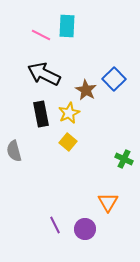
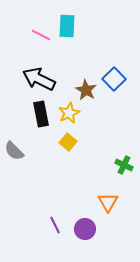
black arrow: moved 5 px left, 5 px down
gray semicircle: rotated 30 degrees counterclockwise
green cross: moved 6 px down
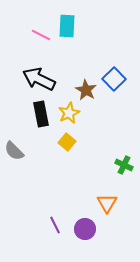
yellow square: moved 1 px left
orange triangle: moved 1 px left, 1 px down
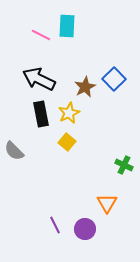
brown star: moved 1 px left, 3 px up; rotated 15 degrees clockwise
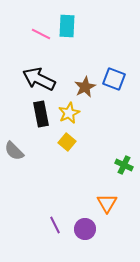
pink line: moved 1 px up
blue square: rotated 25 degrees counterclockwise
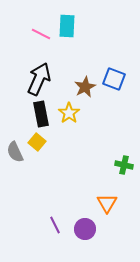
black arrow: rotated 88 degrees clockwise
yellow star: rotated 10 degrees counterclockwise
yellow square: moved 30 px left
gray semicircle: moved 1 px right, 1 px down; rotated 20 degrees clockwise
green cross: rotated 12 degrees counterclockwise
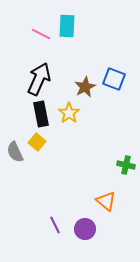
green cross: moved 2 px right
orange triangle: moved 1 px left, 2 px up; rotated 20 degrees counterclockwise
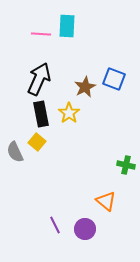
pink line: rotated 24 degrees counterclockwise
